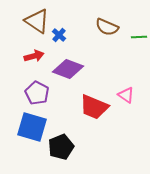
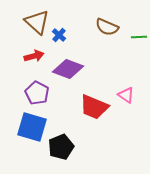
brown triangle: moved 1 px down; rotated 8 degrees clockwise
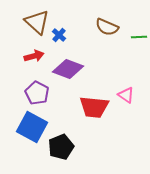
red trapezoid: rotated 16 degrees counterclockwise
blue square: rotated 12 degrees clockwise
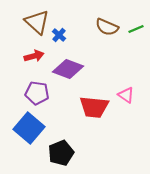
green line: moved 3 px left, 8 px up; rotated 21 degrees counterclockwise
purple pentagon: rotated 20 degrees counterclockwise
blue square: moved 3 px left, 1 px down; rotated 12 degrees clockwise
black pentagon: moved 6 px down
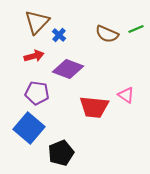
brown triangle: rotated 32 degrees clockwise
brown semicircle: moved 7 px down
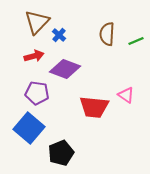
green line: moved 12 px down
brown semicircle: rotated 70 degrees clockwise
purple diamond: moved 3 px left
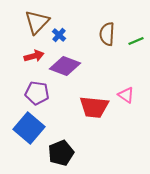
purple diamond: moved 3 px up
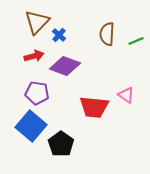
blue square: moved 2 px right, 2 px up
black pentagon: moved 9 px up; rotated 15 degrees counterclockwise
